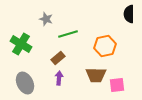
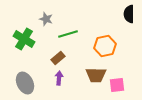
green cross: moved 3 px right, 5 px up
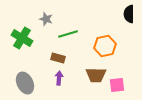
green cross: moved 2 px left, 1 px up
brown rectangle: rotated 56 degrees clockwise
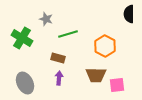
orange hexagon: rotated 20 degrees counterclockwise
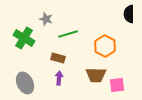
green cross: moved 2 px right
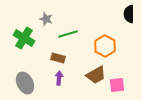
brown trapezoid: rotated 30 degrees counterclockwise
